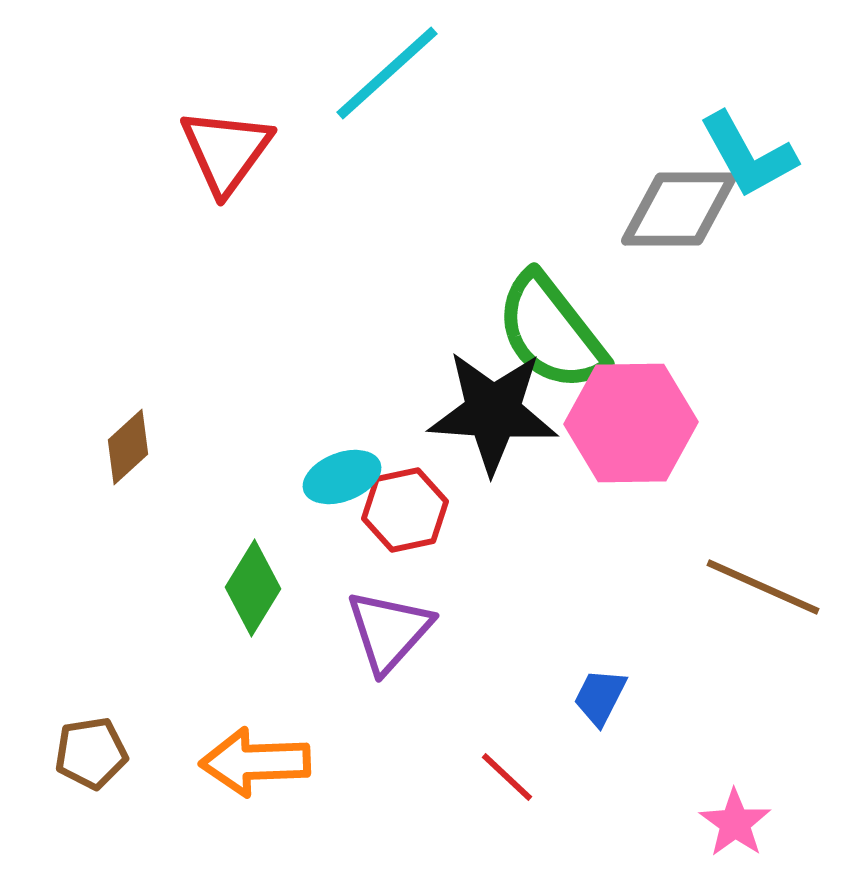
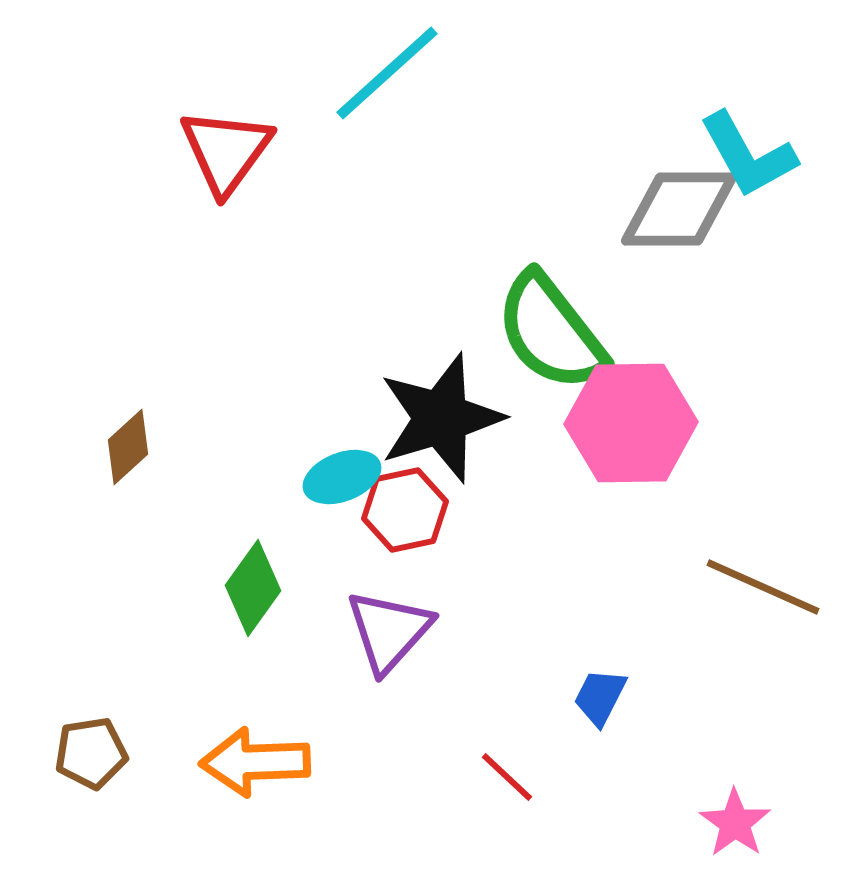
black star: moved 52 px left, 6 px down; rotated 21 degrees counterclockwise
green diamond: rotated 4 degrees clockwise
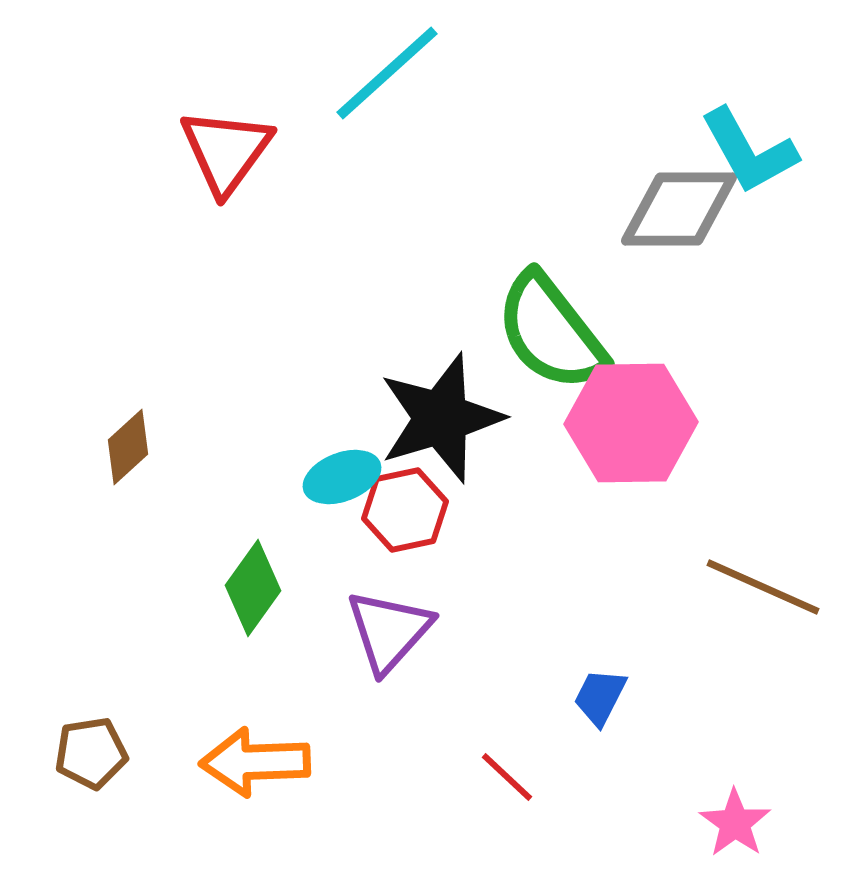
cyan L-shape: moved 1 px right, 4 px up
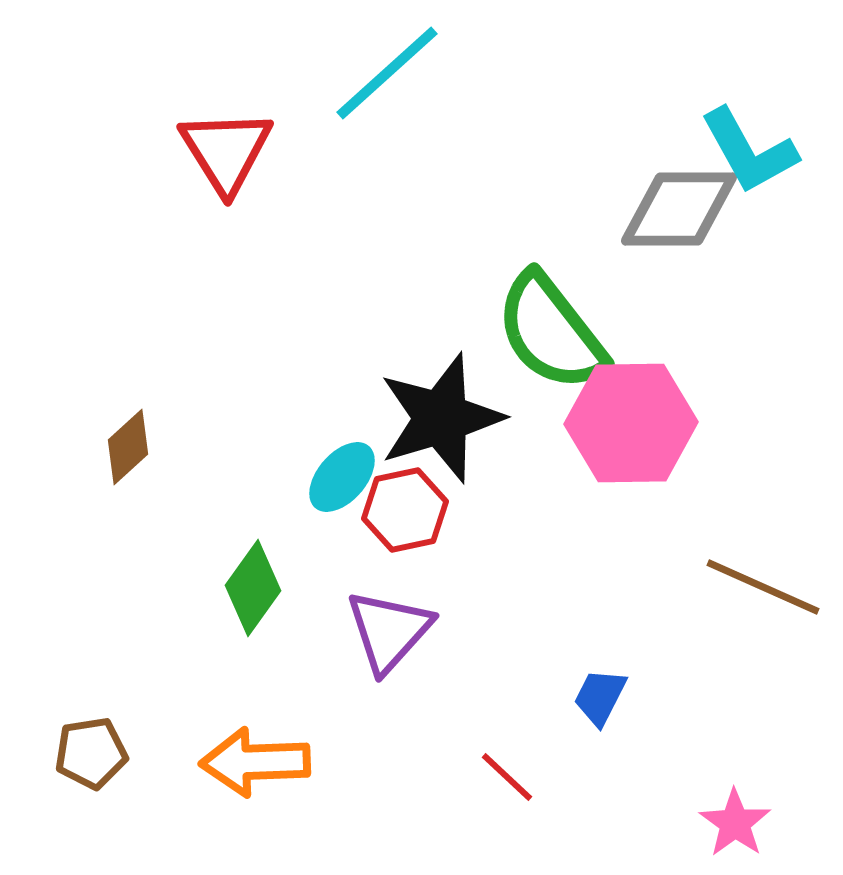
red triangle: rotated 8 degrees counterclockwise
cyan ellipse: rotated 28 degrees counterclockwise
